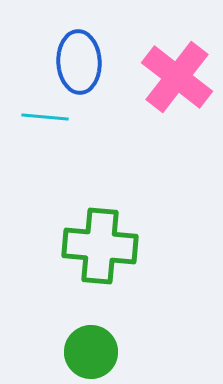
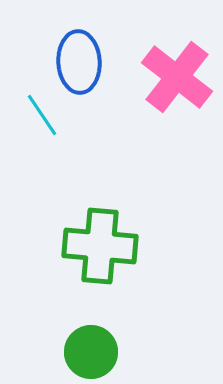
cyan line: moved 3 px left, 2 px up; rotated 51 degrees clockwise
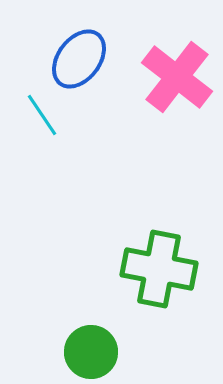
blue ellipse: moved 3 px up; rotated 40 degrees clockwise
green cross: moved 59 px right, 23 px down; rotated 6 degrees clockwise
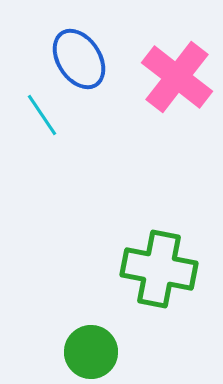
blue ellipse: rotated 70 degrees counterclockwise
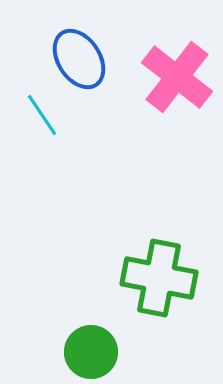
green cross: moved 9 px down
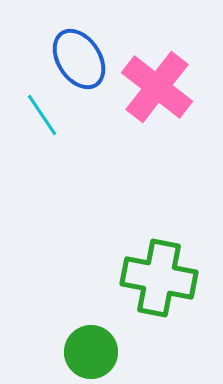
pink cross: moved 20 px left, 10 px down
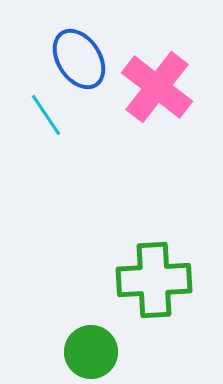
cyan line: moved 4 px right
green cross: moved 5 px left, 2 px down; rotated 14 degrees counterclockwise
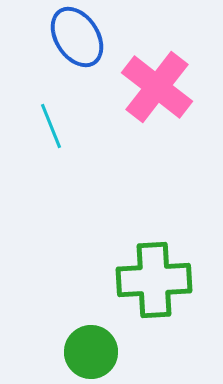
blue ellipse: moved 2 px left, 22 px up
cyan line: moved 5 px right, 11 px down; rotated 12 degrees clockwise
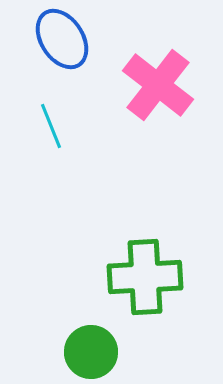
blue ellipse: moved 15 px left, 2 px down
pink cross: moved 1 px right, 2 px up
green cross: moved 9 px left, 3 px up
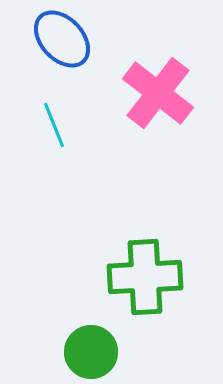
blue ellipse: rotated 10 degrees counterclockwise
pink cross: moved 8 px down
cyan line: moved 3 px right, 1 px up
